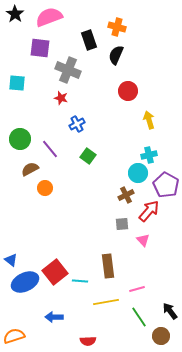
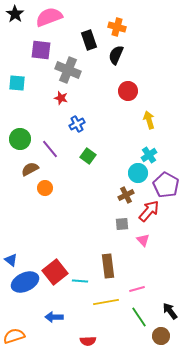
purple square: moved 1 px right, 2 px down
cyan cross: rotated 21 degrees counterclockwise
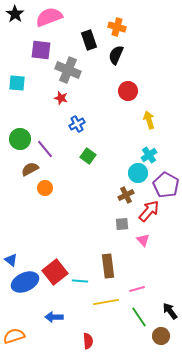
purple line: moved 5 px left
red semicircle: rotated 91 degrees counterclockwise
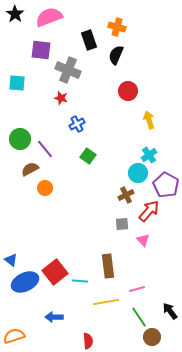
brown circle: moved 9 px left, 1 px down
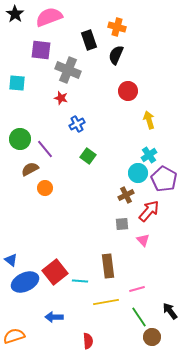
purple pentagon: moved 2 px left, 6 px up
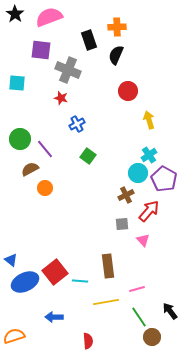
orange cross: rotated 18 degrees counterclockwise
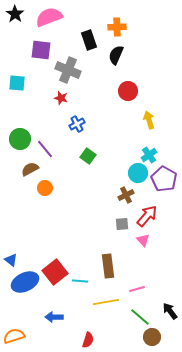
red arrow: moved 2 px left, 5 px down
green line: moved 1 px right; rotated 15 degrees counterclockwise
red semicircle: moved 1 px up; rotated 21 degrees clockwise
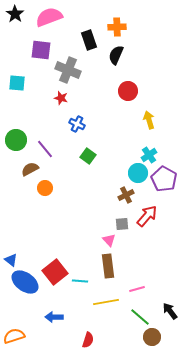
blue cross: rotated 35 degrees counterclockwise
green circle: moved 4 px left, 1 px down
pink triangle: moved 34 px left
blue ellipse: rotated 60 degrees clockwise
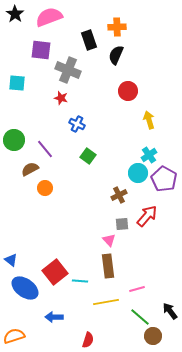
green circle: moved 2 px left
brown cross: moved 7 px left
blue ellipse: moved 6 px down
brown circle: moved 1 px right, 1 px up
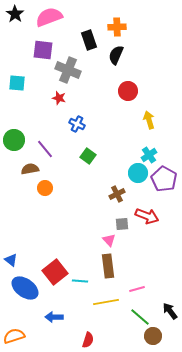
purple square: moved 2 px right
red star: moved 2 px left
brown semicircle: rotated 18 degrees clockwise
brown cross: moved 2 px left, 1 px up
red arrow: rotated 70 degrees clockwise
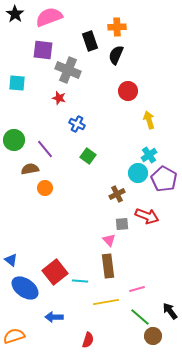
black rectangle: moved 1 px right, 1 px down
